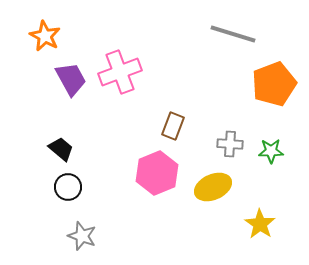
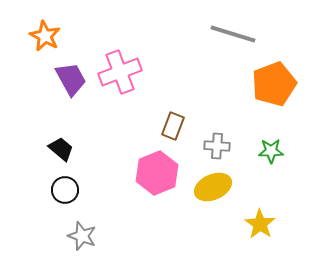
gray cross: moved 13 px left, 2 px down
black circle: moved 3 px left, 3 px down
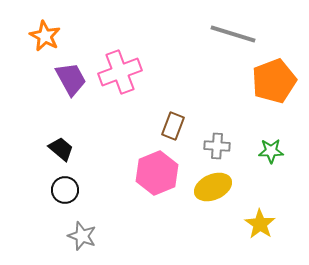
orange pentagon: moved 3 px up
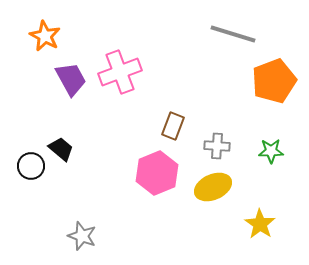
black circle: moved 34 px left, 24 px up
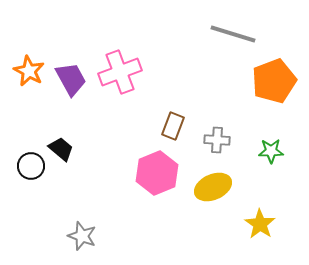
orange star: moved 16 px left, 35 px down
gray cross: moved 6 px up
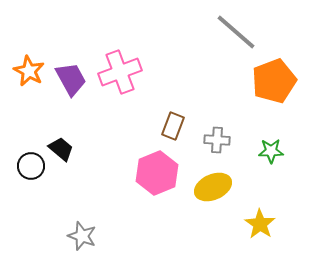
gray line: moved 3 px right, 2 px up; rotated 24 degrees clockwise
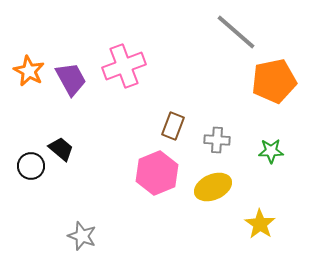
pink cross: moved 4 px right, 6 px up
orange pentagon: rotated 9 degrees clockwise
